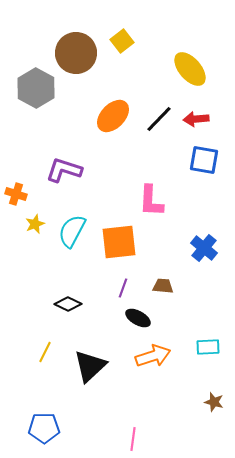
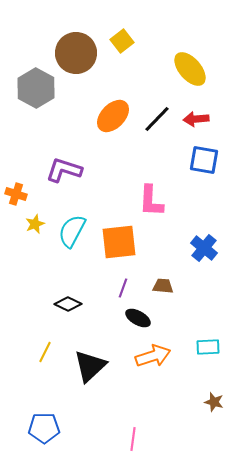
black line: moved 2 px left
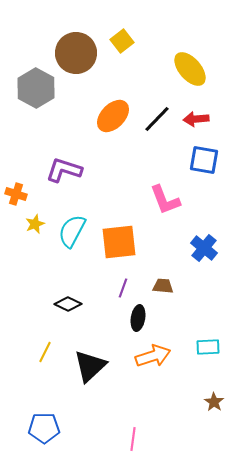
pink L-shape: moved 14 px right, 1 px up; rotated 24 degrees counterclockwise
black ellipse: rotated 70 degrees clockwise
brown star: rotated 18 degrees clockwise
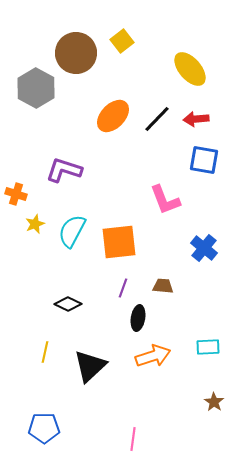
yellow line: rotated 15 degrees counterclockwise
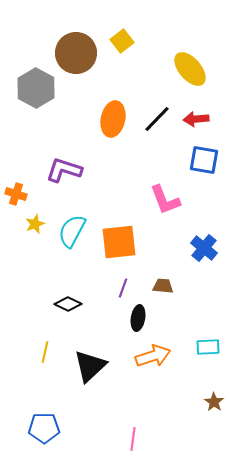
orange ellipse: moved 3 px down; rotated 32 degrees counterclockwise
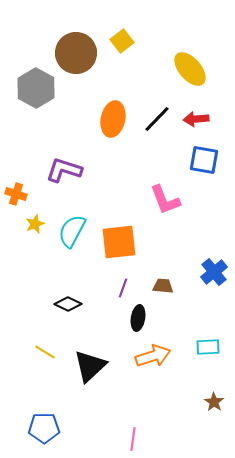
blue cross: moved 10 px right, 24 px down; rotated 12 degrees clockwise
yellow line: rotated 70 degrees counterclockwise
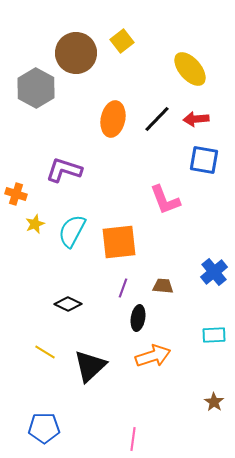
cyan rectangle: moved 6 px right, 12 px up
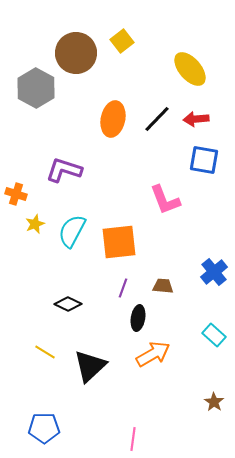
cyan rectangle: rotated 45 degrees clockwise
orange arrow: moved 2 px up; rotated 12 degrees counterclockwise
